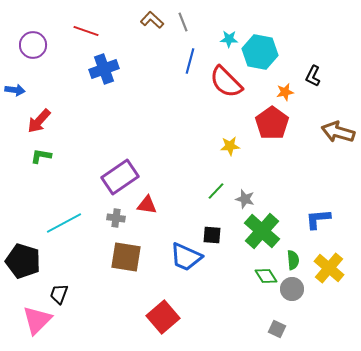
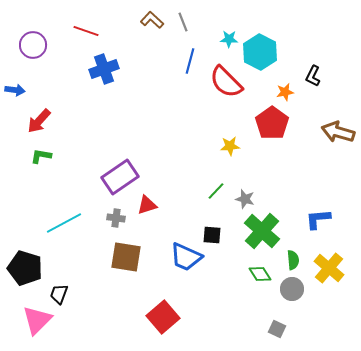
cyan hexagon: rotated 16 degrees clockwise
red triangle: rotated 25 degrees counterclockwise
black pentagon: moved 2 px right, 7 px down
green diamond: moved 6 px left, 2 px up
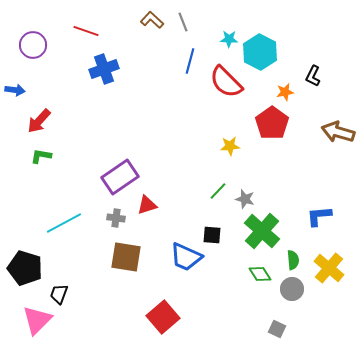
green line: moved 2 px right
blue L-shape: moved 1 px right, 3 px up
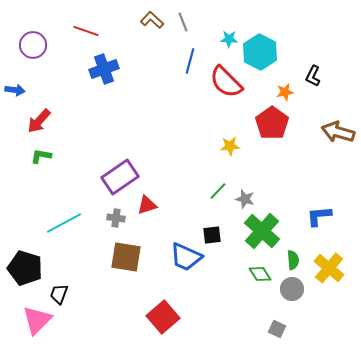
black square: rotated 12 degrees counterclockwise
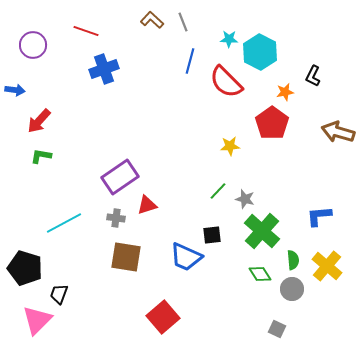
yellow cross: moved 2 px left, 2 px up
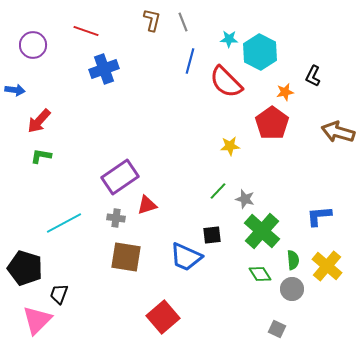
brown L-shape: rotated 60 degrees clockwise
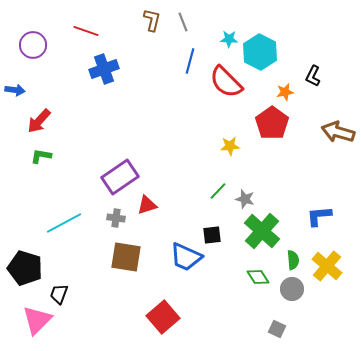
green diamond: moved 2 px left, 3 px down
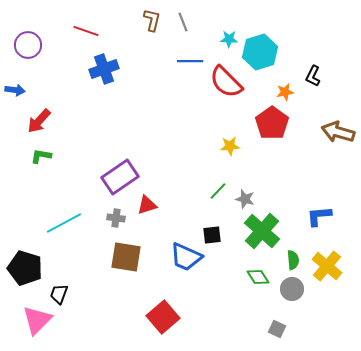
purple circle: moved 5 px left
cyan hexagon: rotated 16 degrees clockwise
blue line: rotated 75 degrees clockwise
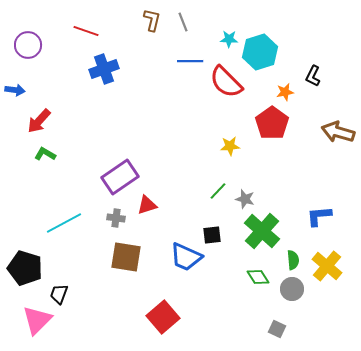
green L-shape: moved 4 px right, 2 px up; rotated 20 degrees clockwise
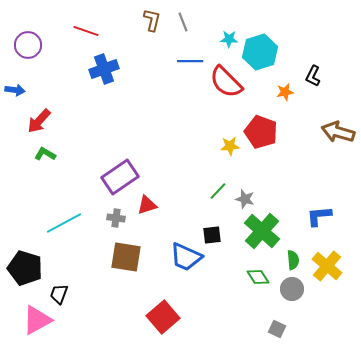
red pentagon: moved 11 px left, 9 px down; rotated 16 degrees counterclockwise
pink triangle: rotated 16 degrees clockwise
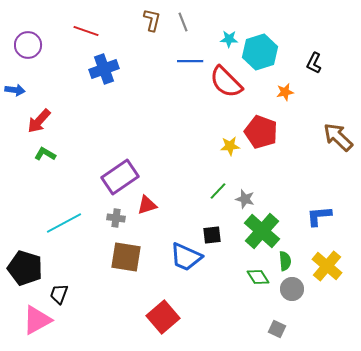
black L-shape: moved 1 px right, 13 px up
brown arrow: moved 5 px down; rotated 28 degrees clockwise
green semicircle: moved 8 px left, 1 px down
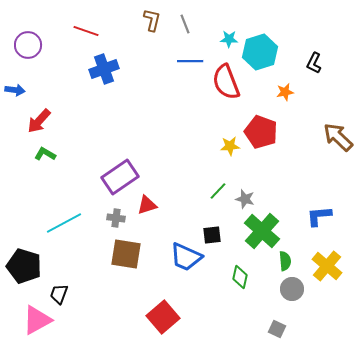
gray line: moved 2 px right, 2 px down
red semicircle: rotated 24 degrees clockwise
brown square: moved 3 px up
black pentagon: moved 1 px left, 2 px up
green diamond: moved 18 px left; rotated 45 degrees clockwise
